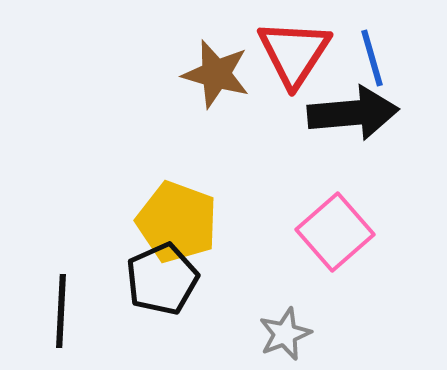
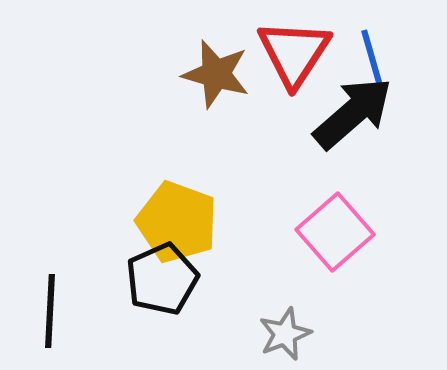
black arrow: rotated 36 degrees counterclockwise
black line: moved 11 px left
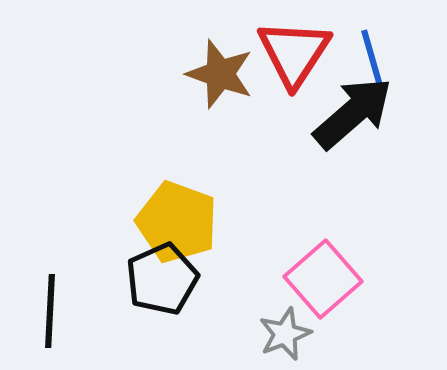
brown star: moved 4 px right; rotated 4 degrees clockwise
pink square: moved 12 px left, 47 px down
